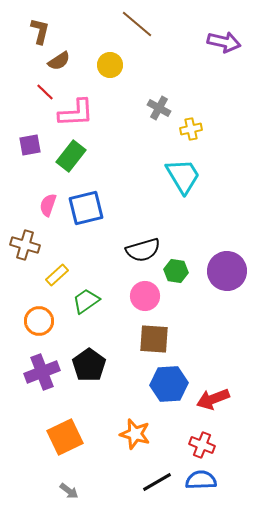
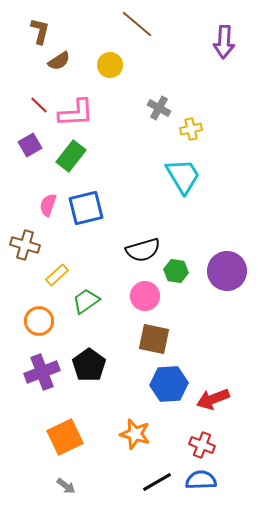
purple arrow: rotated 80 degrees clockwise
red line: moved 6 px left, 13 px down
purple square: rotated 20 degrees counterclockwise
brown square: rotated 8 degrees clockwise
gray arrow: moved 3 px left, 5 px up
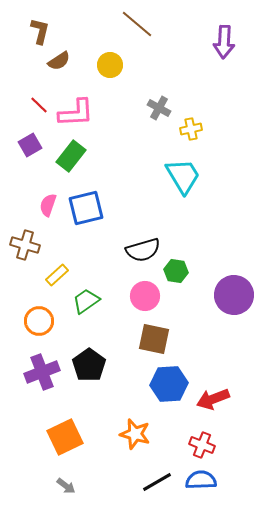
purple circle: moved 7 px right, 24 px down
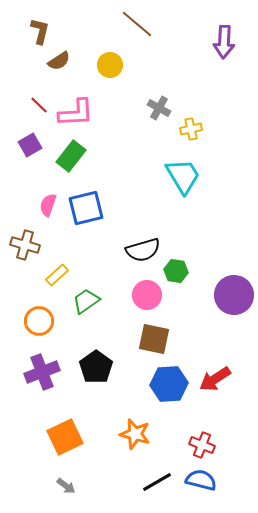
pink circle: moved 2 px right, 1 px up
black pentagon: moved 7 px right, 2 px down
red arrow: moved 2 px right, 20 px up; rotated 12 degrees counterclockwise
blue semicircle: rotated 16 degrees clockwise
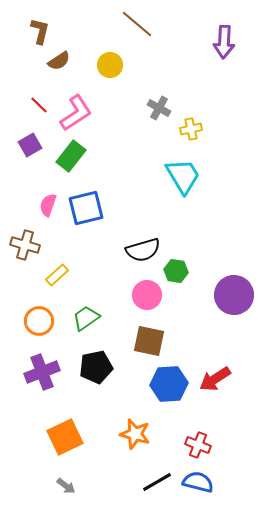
pink L-shape: rotated 30 degrees counterclockwise
green trapezoid: moved 17 px down
brown square: moved 5 px left, 2 px down
black pentagon: rotated 24 degrees clockwise
red cross: moved 4 px left
blue semicircle: moved 3 px left, 2 px down
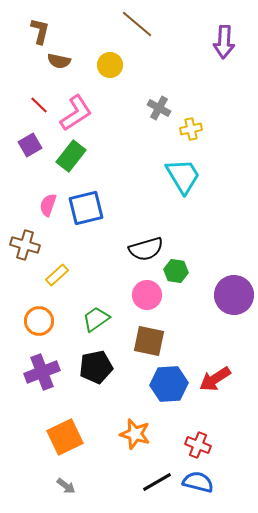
brown semicircle: rotated 45 degrees clockwise
black semicircle: moved 3 px right, 1 px up
green trapezoid: moved 10 px right, 1 px down
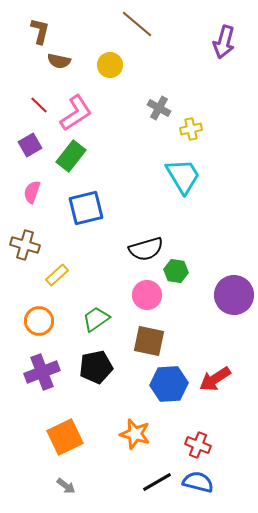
purple arrow: rotated 12 degrees clockwise
pink semicircle: moved 16 px left, 13 px up
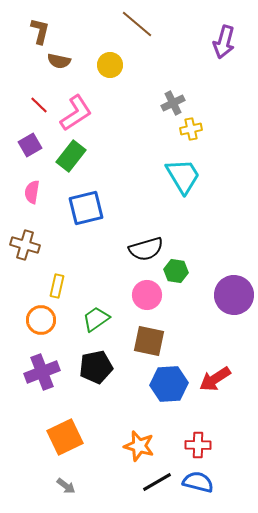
gray cross: moved 14 px right, 5 px up; rotated 35 degrees clockwise
pink semicircle: rotated 10 degrees counterclockwise
yellow rectangle: moved 11 px down; rotated 35 degrees counterclockwise
orange circle: moved 2 px right, 1 px up
orange star: moved 4 px right, 12 px down
red cross: rotated 20 degrees counterclockwise
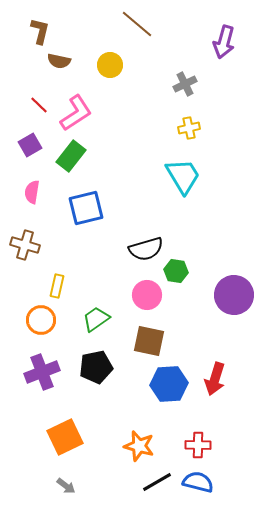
gray cross: moved 12 px right, 19 px up
yellow cross: moved 2 px left, 1 px up
red arrow: rotated 40 degrees counterclockwise
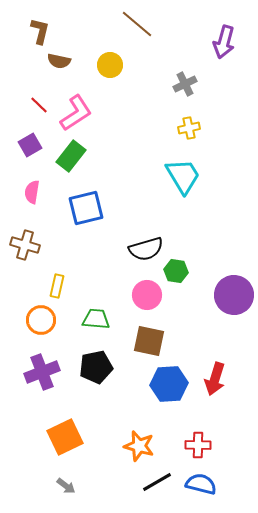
green trapezoid: rotated 40 degrees clockwise
blue semicircle: moved 3 px right, 2 px down
